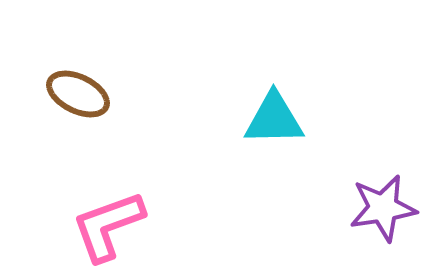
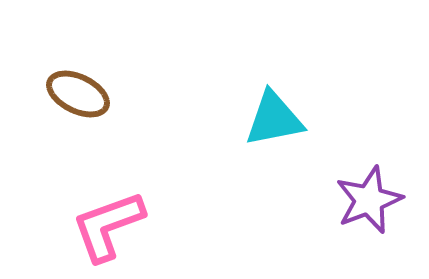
cyan triangle: rotated 10 degrees counterclockwise
purple star: moved 14 px left, 8 px up; rotated 12 degrees counterclockwise
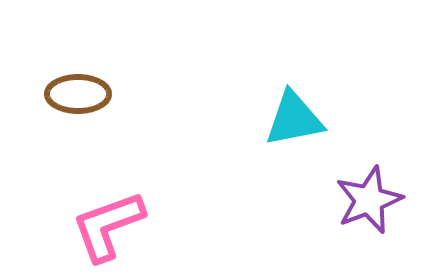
brown ellipse: rotated 26 degrees counterclockwise
cyan triangle: moved 20 px right
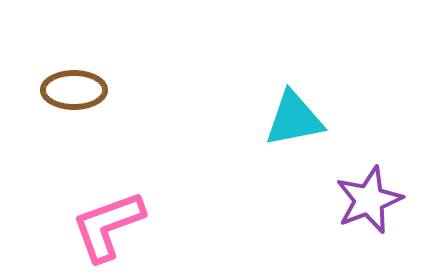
brown ellipse: moved 4 px left, 4 px up
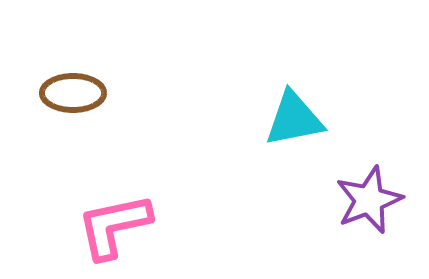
brown ellipse: moved 1 px left, 3 px down
pink L-shape: moved 6 px right; rotated 8 degrees clockwise
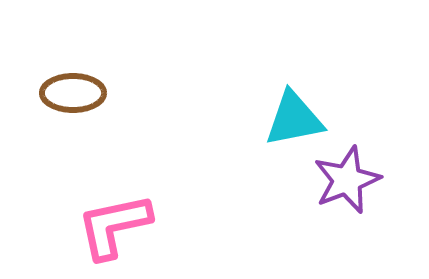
purple star: moved 22 px left, 20 px up
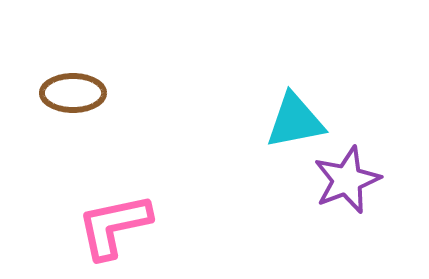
cyan triangle: moved 1 px right, 2 px down
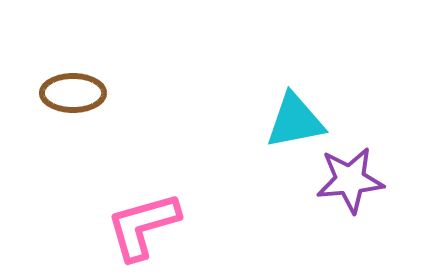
purple star: moved 3 px right; rotated 16 degrees clockwise
pink L-shape: moved 29 px right; rotated 4 degrees counterclockwise
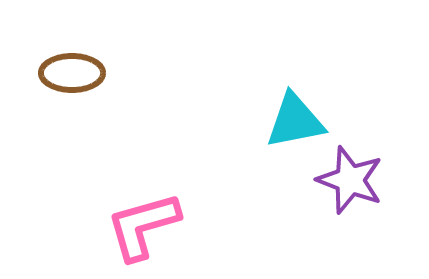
brown ellipse: moved 1 px left, 20 px up
purple star: rotated 26 degrees clockwise
